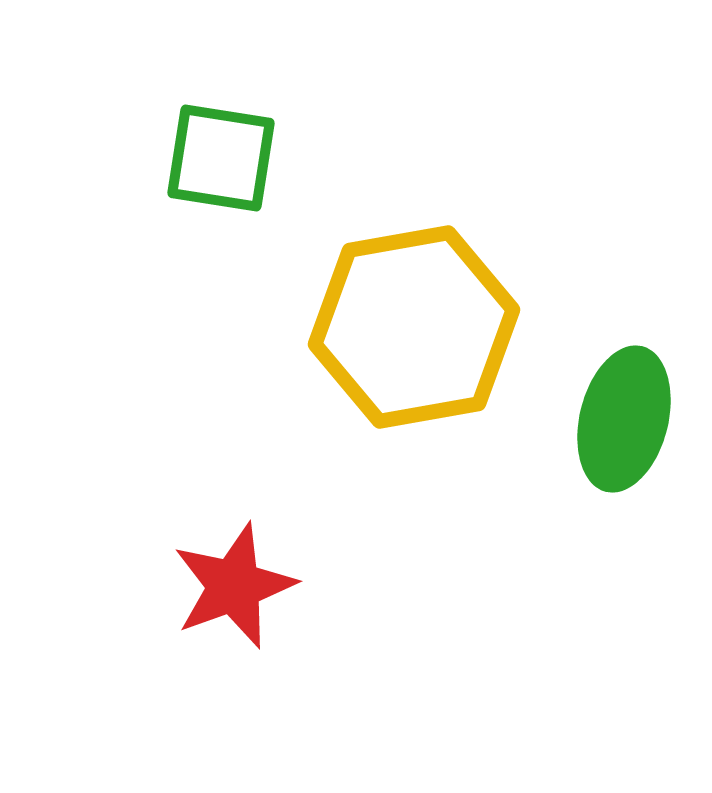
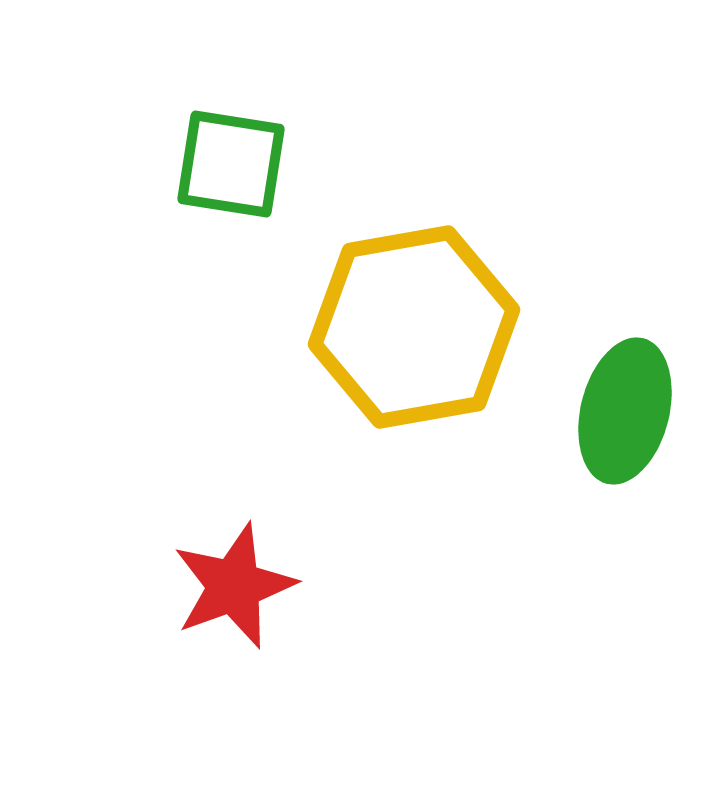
green square: moved 10 px right, 6 px down
green ellipse: moved 1 px right, 8 px up
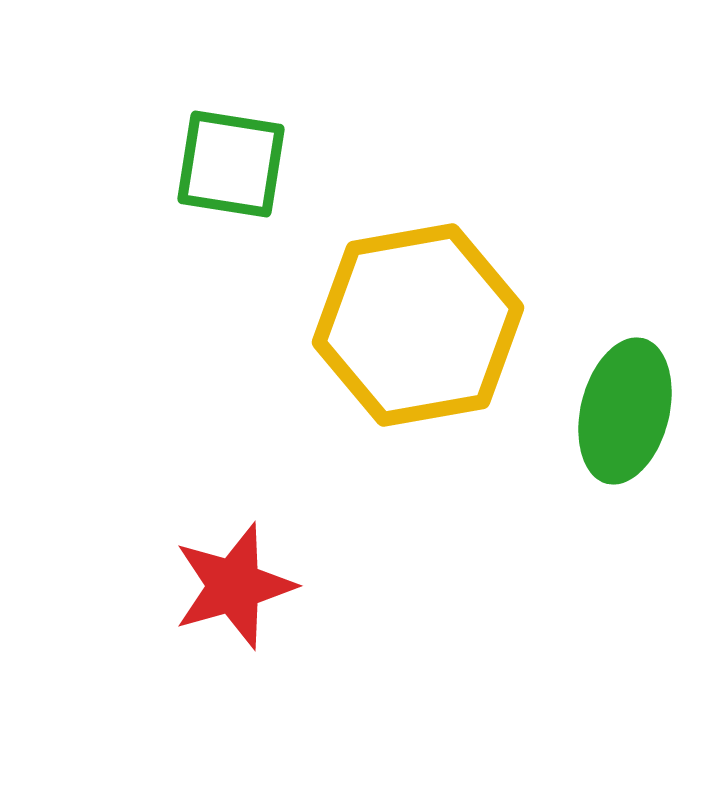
yellow hexagon: moved 4 px right, 2 px up
red star: rotated 4 degrees clockwise
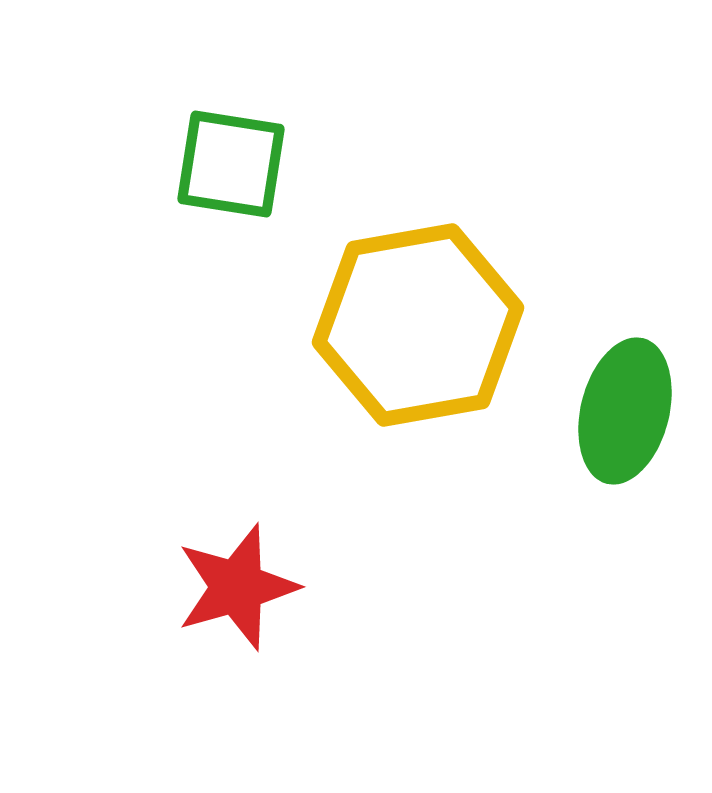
red star: moved 3 px right, 1 px down
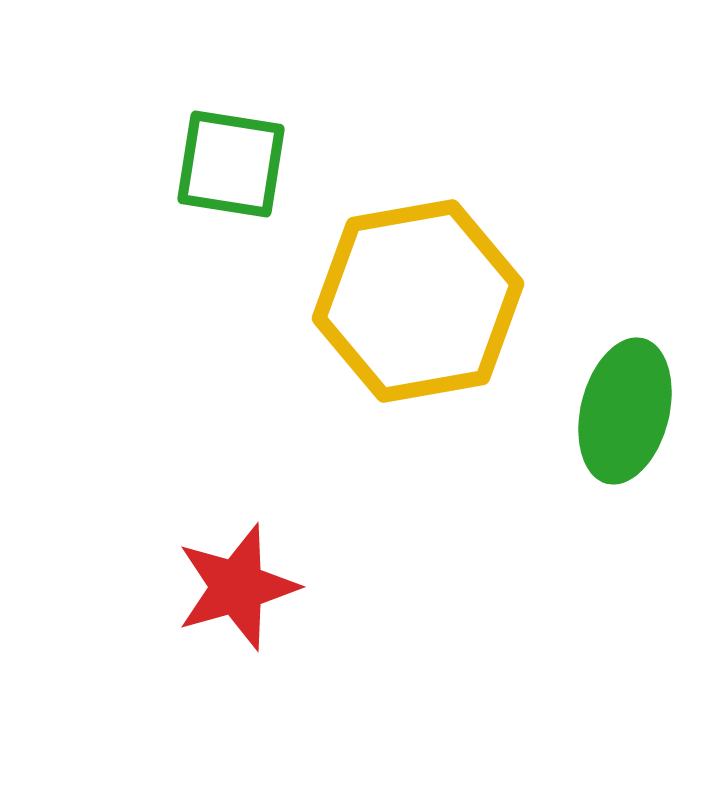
yellow hexagon: moved 24 px up
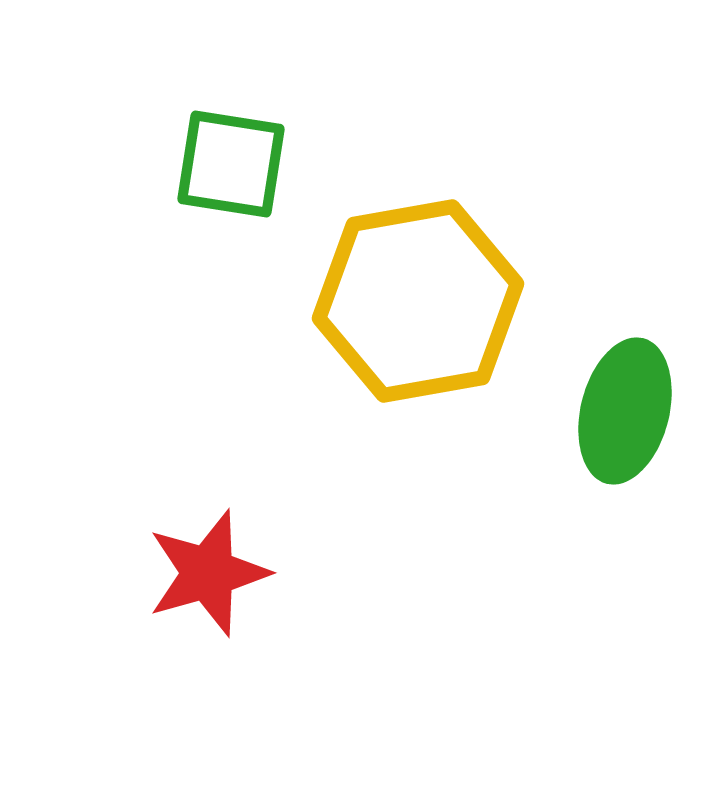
red star: moved 29 px left, 14 px up
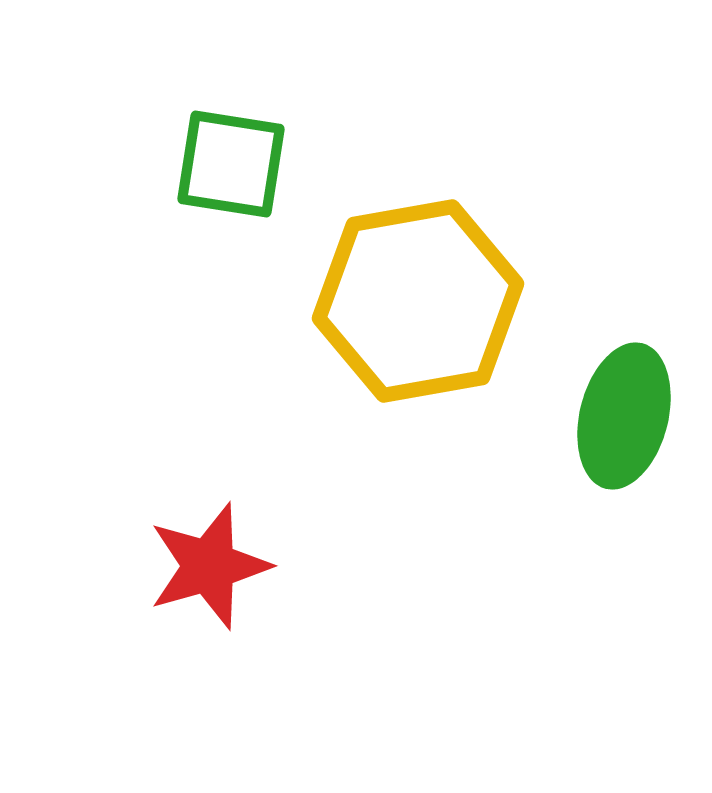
green ellipse: moved 1 px left, 5 px down
red star: moved 1 px right, 7 px up
